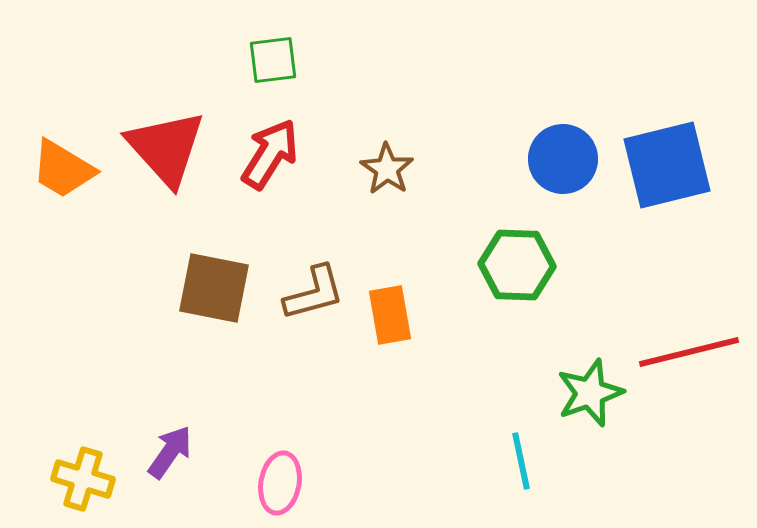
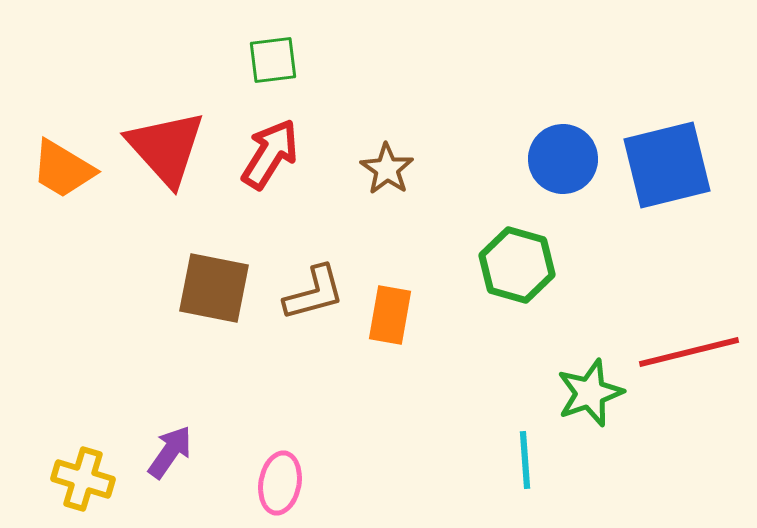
green hexagon: rotated 14 degrees clockwise
orange rectangle: rotated 20 degrees clockwise
cyan line: moved 4 px right, 1 px up; rotated 8 degrees clockwise
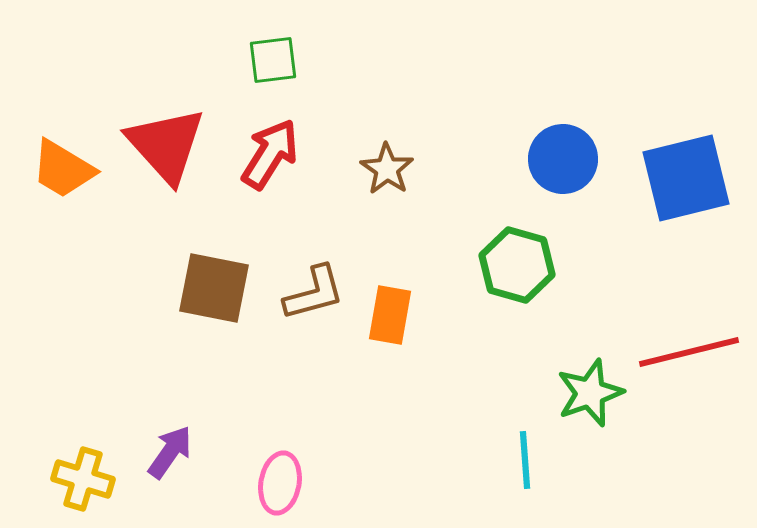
red triangle: moved 3 px up
blue square: moved 19 px right, 13 px down
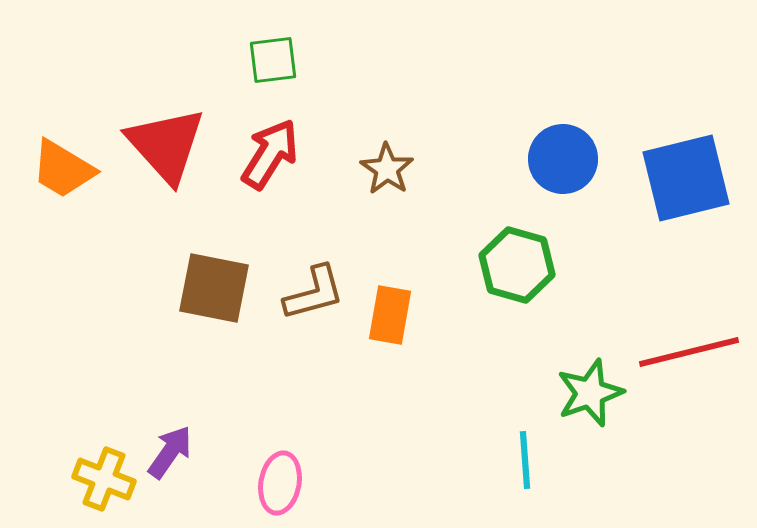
yellow cross: moved 21 px right; rotated 4 degrees clockwise
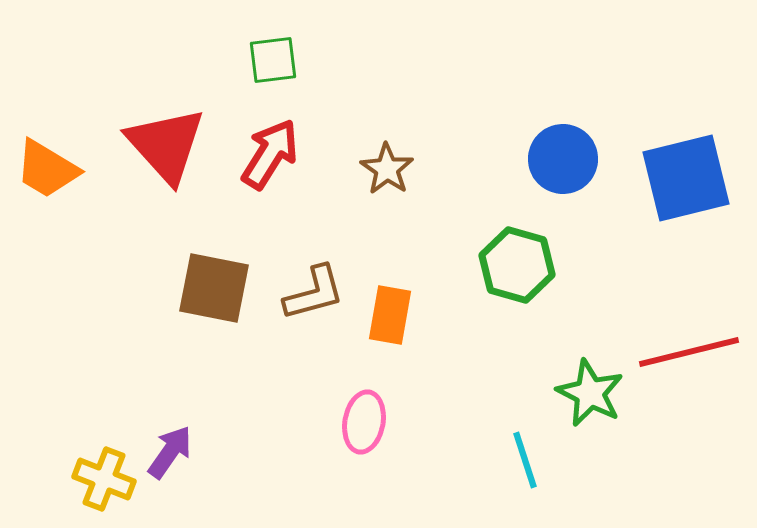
orange trapezoid: moved 16 px left
green star: rotated 26 degrees counterclockwise
cyan line: rotated 14 degrees counterclockwise
pink ellipse: moved 84 px right, 61 px up
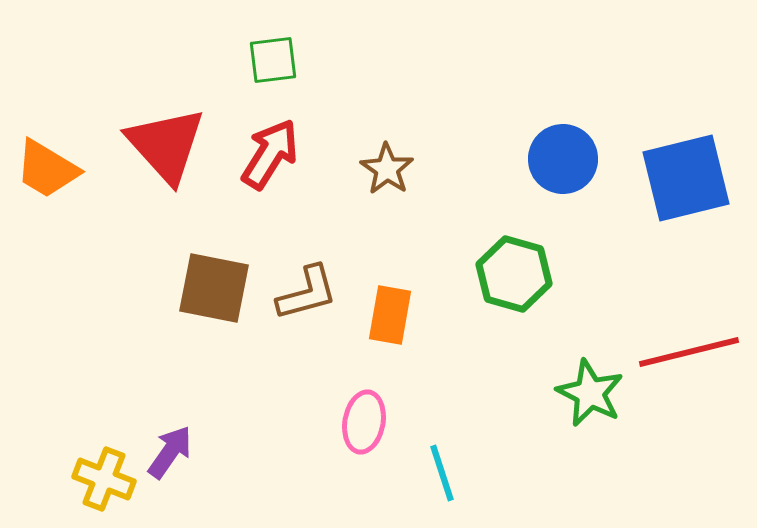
green hexagon: moved 3 px left, 9 px down
brown L-shape: moved 7 px left
cyan line: moved 83 px left, 13 px down
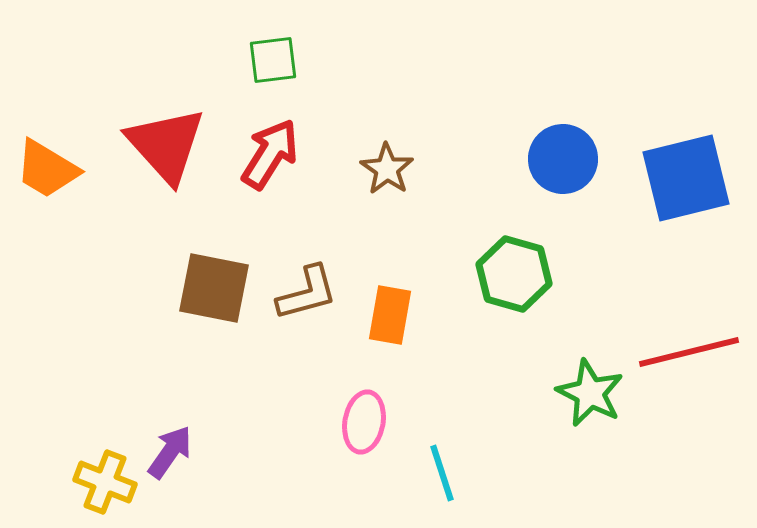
yellow cross: moved 1 px right, 3 px down
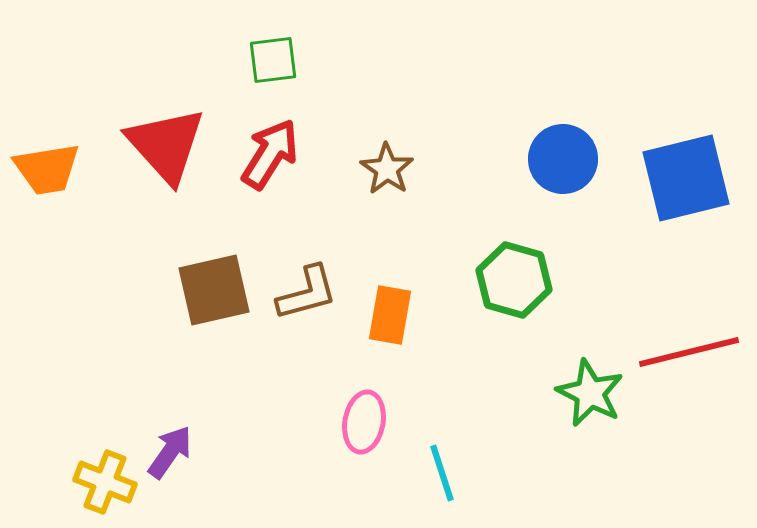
orange trapezoid: rotated 40 degrees counterclockwise
green hexagon: moved 6 px down
brown square: moved 2 px down; rotated 24 degrees counterclockwise
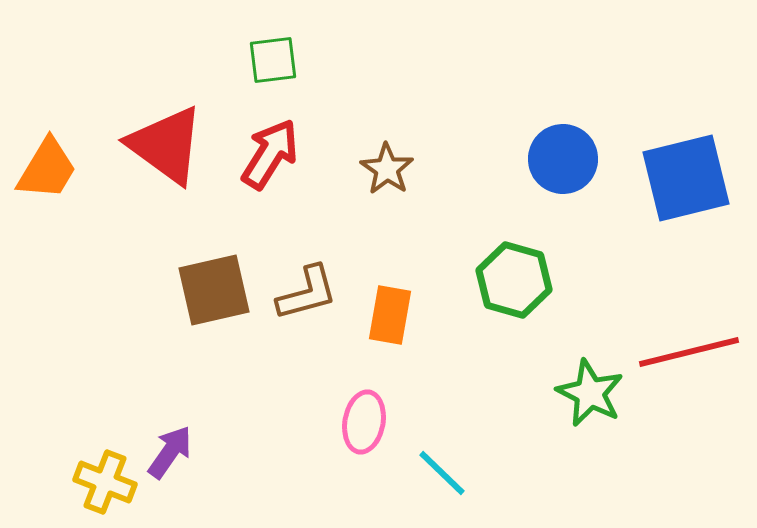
red triangle: rotated 12 degrees counterclockwise
orange trapezoid: rotated 50 degrees counterclockwise
cyan line: rotated 28 degrees counterclockwise
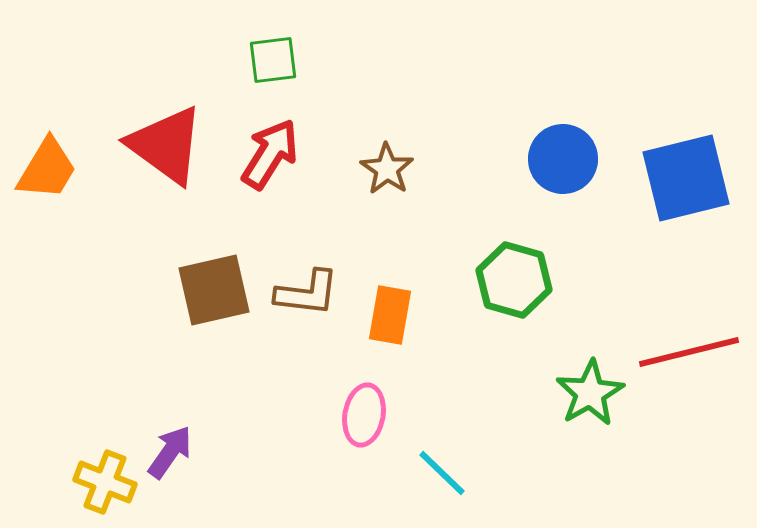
brown L-shape: rotated 22 degrees clockwise
green star: rotated 16 degrees clockwise
pink ellipse: moved 7 px up
